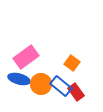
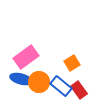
orange square: rotated 21 degrees clockwise
blue ellipse: moved 2 px right
orange circle: moved 2 px left, 2 px up
red rectangle: moved 3 px right, 2 px up
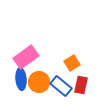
blue ellipse: rotated 70 degrees clockwise
red rectangle: moved 2 px right, 5 px up; rotated 48 degrees clockwise
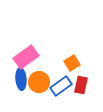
blue rectangle: rotated 75 degrees counterclockwise
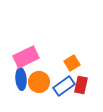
pink rectangle: rotated 10 degrees clockwise
blue rectangle: moved 3 px right
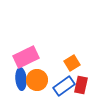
orange circle: moved 2 px left, 2 px up
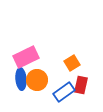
blue rectangle: moved 6 px down
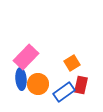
pink rectangle: rotated 20 degrees counterclockwise
orange circle: moved 1 px right, 4 px down
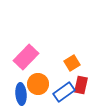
blue ellipse: moved 15 px down
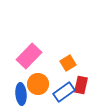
pink rectangle: moved 3 px right, 1 px up
orange square: moved 4 px left
